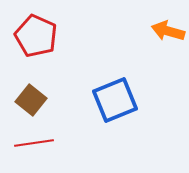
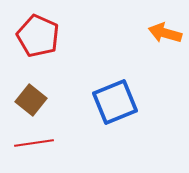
orange arrow: moved 3 px left, 2 px down
red pentagon: moved 2 px right
blue square: moved 2 px down
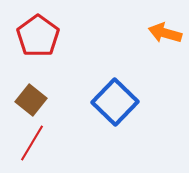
red pentagon: rotated 12 degrees clockwise
blue square: rotated 24 degrees counterclockwise
red line: moved 2 px left; rotated 51 degrees counterclockwise
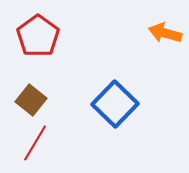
blue square: moved 2 px down
red line: moved 3 px right
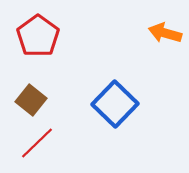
red line: moved 2 px right; rotated 15 degrees clockwise
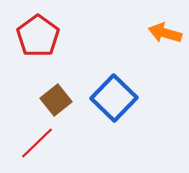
brown square: moved 25 px right; rotated 12 degrees clockwise
blue square: moved 1 px left, 6 px up
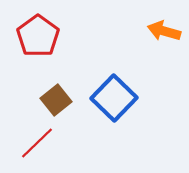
orange arrow: moved 1 px left, 2 px up
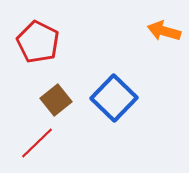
red pentagon: moved 6 px down; rotated 9 degrees counterclockwise
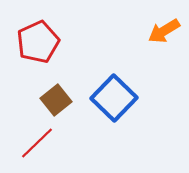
orange arrow: rotated 48 degrees counterclockwise
red pentagon: rotated 21 degrees clockwise
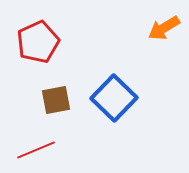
orange arrow: moved 3 px up
brown square: rotated 28 degrees clockwise
red line: moved 1 px left, 7 px down; rotated 21 degrees clockwise
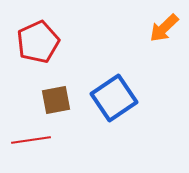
orange arrow: rotated 12 degrees counterclockwise
blue square: rotated 12 degrees clockwise
red line: moved 5 px left, 10 px up; rotated 15 degrees clockwise
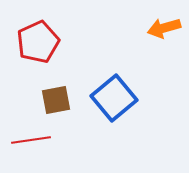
orange arrow: rotated 28 degrees clockwise
blue square: rotated 6 degrees counterclockwise
